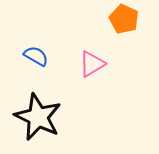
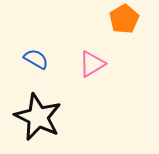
orange pentagon: rotated 16 degrees clockwise
blue semicircle: moved 3 px down
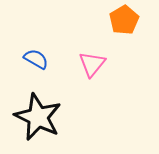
orange pentagon: moved 1 px down
pink triangle: rotated 20 degrees counterclockwise
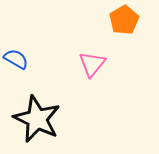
blue semicircle: moved 20 px left
black star: moved 1 px left, 2 px down
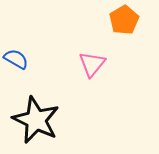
black star: moved 1 px left, 1 px down
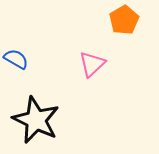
pink triangle: rotated 8 degrees clockwise
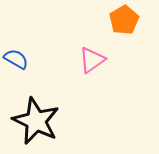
pink triangle: moved 4 px up; rotated 8 degrees clockwise
black star: moved 1 px down
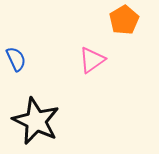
blue semicircle: rotated 35 degrees clockwise
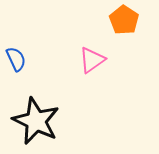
orange pentagon: rotated 8 degrees counterclockwise
